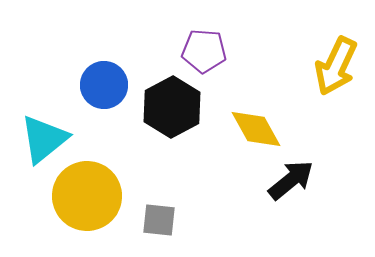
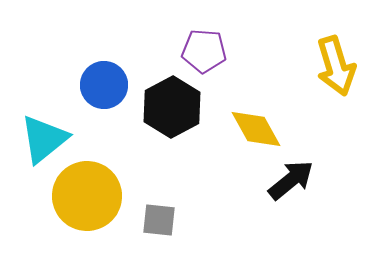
yellow arrow: rotated 42 degrees counterclockwise
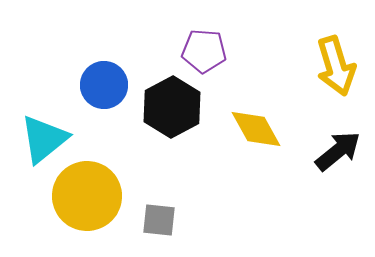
black arrow: moved 47 px right, 29 px up
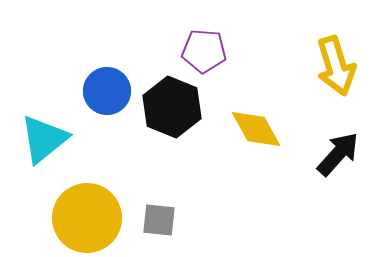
blue circle: moved 3 px right, 6 px down
black hexagon: rotated 10 degrees counterclockwise
black arrow: moved 3 px down; rotated 9 degrees counterclockwise
yellow circle: moved 22 px down
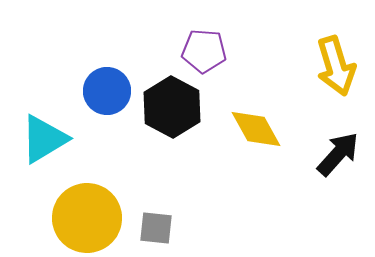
black hexagon: rotated 6 degrees clockwise
cyan triangle: rotated 8 degrees clockwise
gray square: moved 3 px left, 8 px down
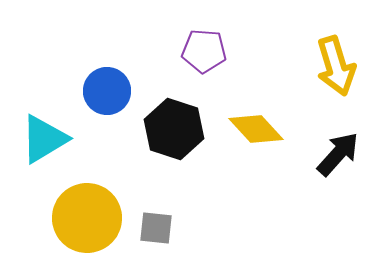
black hexagon: moved 2 px right, 22 px down; rotated 10 degrees counterclockwise
yellow diamond: rotated 14 degrees counterclockwise
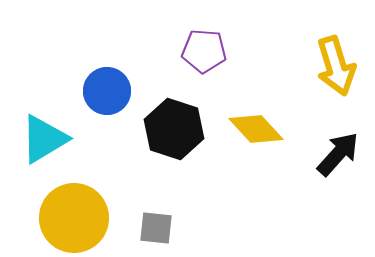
yellow circle: moved 13 px left
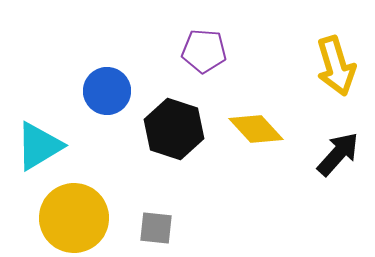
cyan triangle: moved 5 px left, 7 px down
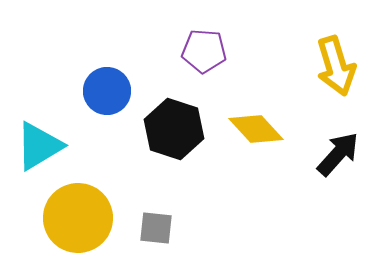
yellow circle: moved 4 px right
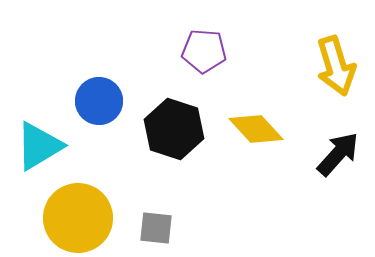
blue circle: moved 8 px left, 10 px down
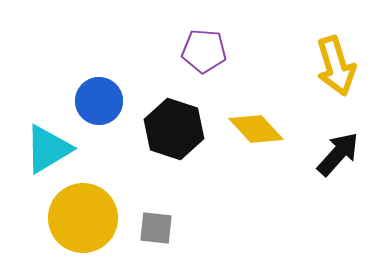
cyan triangle: moved 9 px right, 3 px down
yellow circle: moved 5 px right
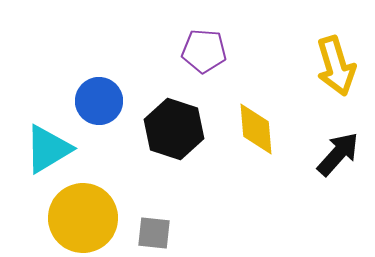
yellow diamond: rotated 38 degrees clockwise
gray square: moved 2 px left, 5 px down
